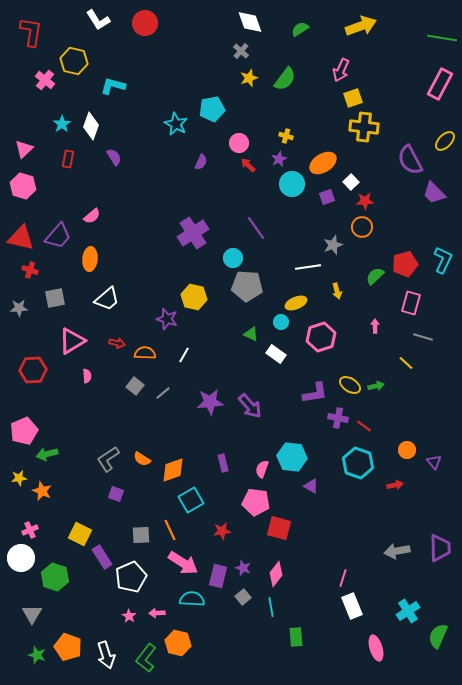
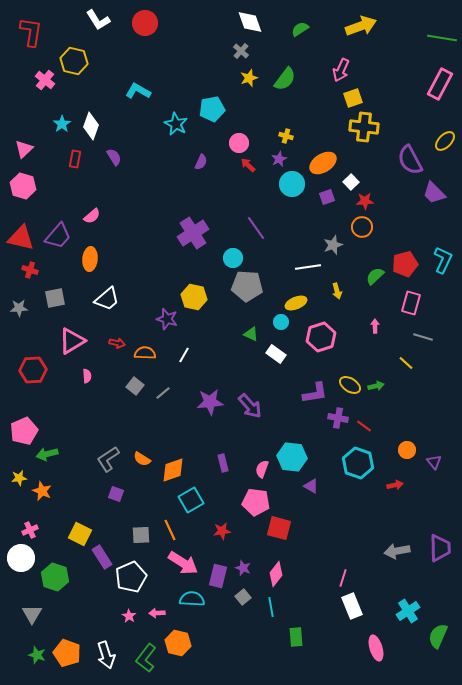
cyan L-shape at (113, 86): moved 25 px right, 5 px down; rotated 15 degrees clockwise
red rectangle at (68, 159): moved 7 px right
orange pentagon at (68, 647): moved 1 px left, 6 px down
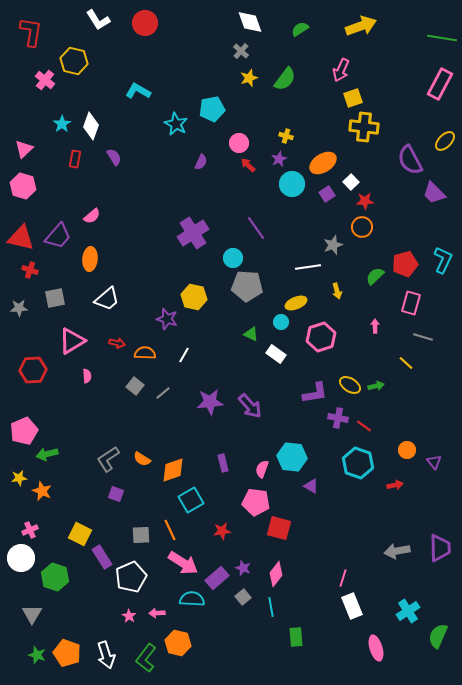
purple square at (327, 197): moved 3 px up; rotated 14 degrees counterclockwise
purple rectangle at (218, 576): moved 1 px left, 2 px down; rotated 35 degrees clockwise
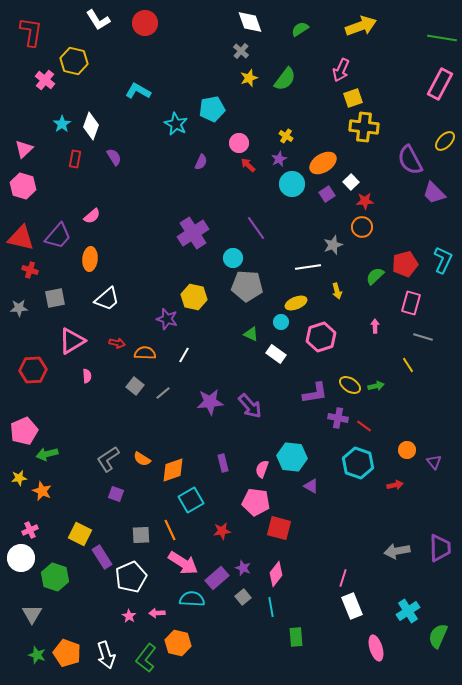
yellow cross at (286, 136): rotated 16 degrees clockwise
yellow line at (406, 363): moved 2 px right, 2 px down; rotated 14 degrees clockwise
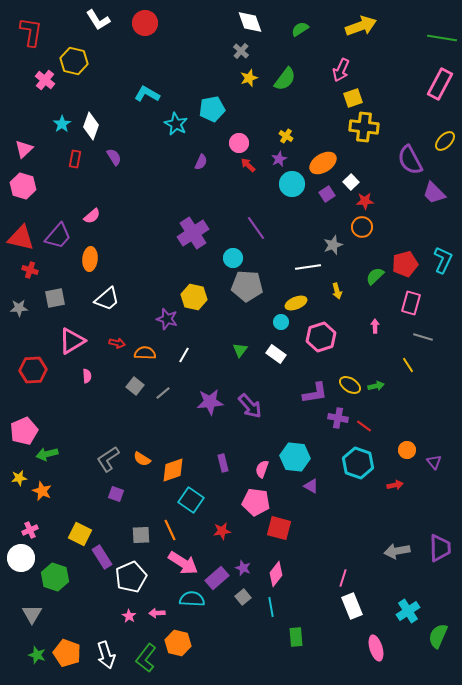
cyan L-shape at (138, 91): moved 9 px right, 3 px down
green triangle at (251, 334): moved 11 px left, 16 px down; rotated 42 degrees clockwise
cyan hexagon at (292, 457): moved 3 px right
cyan square at (191, 500): rotated 25 degrees counterclockwise
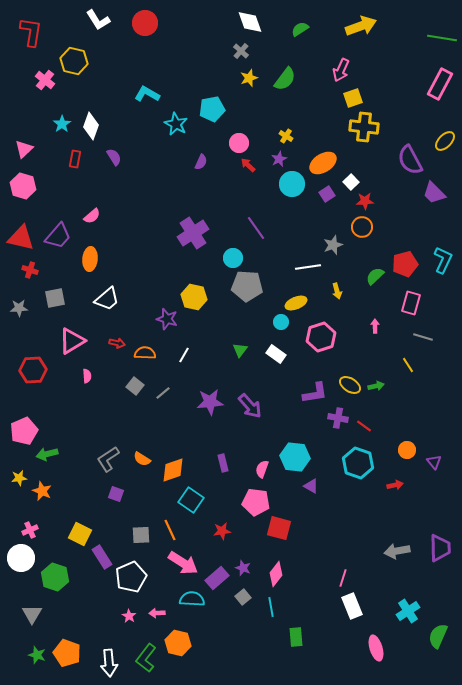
white arrow at (106, 655): moved 3 px right, 8 px down; rotated 12 degrees clockwise
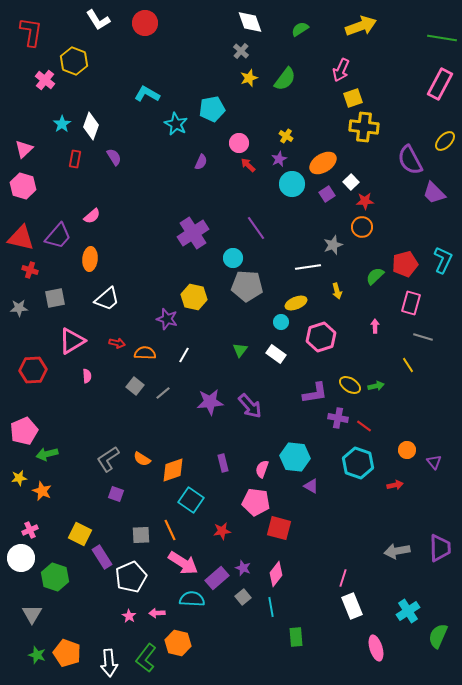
yellow hexagon at (74, 61): rotated 8 degrees clockwise
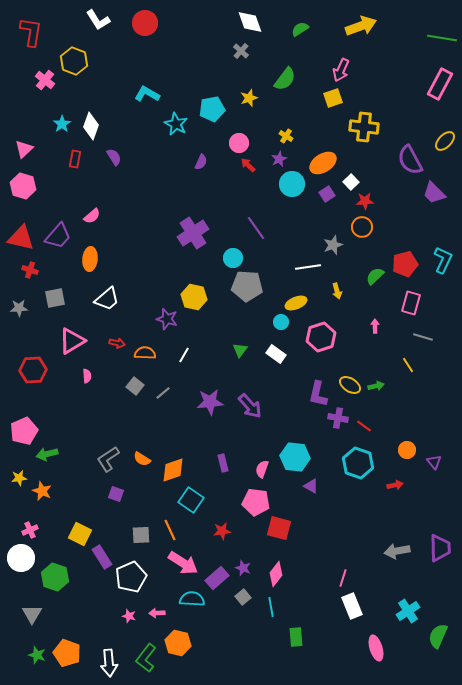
yellow star at (249, 78): moved 20 px down
yellow square at (353, 98): moved 20 px left
purple L-shape at (315, 393): moved 3 px right, 1 px down; rotated 112 degrees clockwise
pink star at (129, 616): rotated 16 degrees counterclockwise
